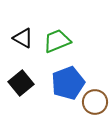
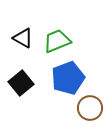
blue pentagon: moved 5 px up
brown circle: moved 5 px left, 6 px down
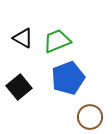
black square: moved 2 px left, 4 px down
brown circle: moved 9 px down
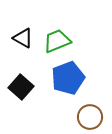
black square: moved 2 px right; rotated 10 degrees counterclockwise
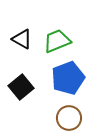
black triangle: moved 1 px left, 1 px down
black square: rotated 10 degrees clockwise
brown circle: moved 21 px left, 1 px down
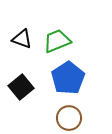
black triangle: rotated 10 degrees counterclockwise
blue pentagon: rotated 12 degrees counterclockwise
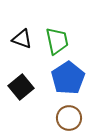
green trapezoid: rotated 100 degrees clockwise
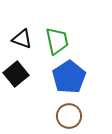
blue pentagon: moved 1 px right, 1 px up
black square: moved 5 px left, 13 px up
brown circle: moved 2 px up
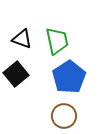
brown circle: moved 5 px left
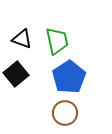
brown circle: moved 1 px right, 3 px up
